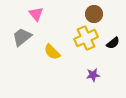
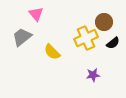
brown circle: moved 10 px right, 8 px down
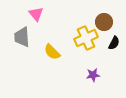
gray trapezoid: rotated 55 degrees counterclockwise
black semicircle: moved 1 px right; rotated 24 degrees counterclockwise
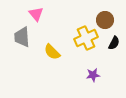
brown circle: moved 1 px right, 2 px up
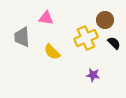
pink triangle: moved 10 px right, 4 px down; rotated 42 degrees counterclockwise
black semicircle: rotated 72 degrees counterclockwise
purple star: rotated 16 degrees clockwise
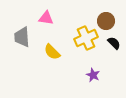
brown circle: moved 1 px right, 1 px down
purple star: rotated 16 degrees clockwise
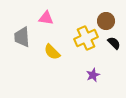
purple star: rotated 24 degrees clockwise
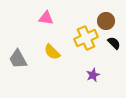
gray trapezoid: moved 4 px left, 22 px down; rotated 25 degrees counterclockwise
